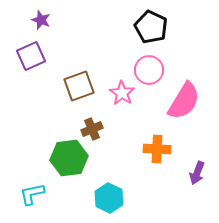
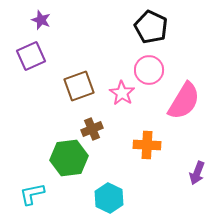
orange cross: moved 10 px left, 4 px up
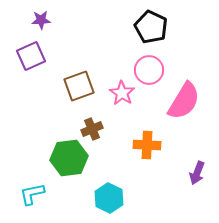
purple star: rotated 24 degrees counterclockwise
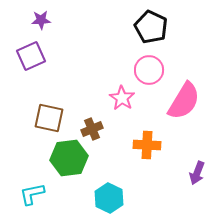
brown square: moved 30 px left, 32 px down; rotated 32 degrees clockwise
pink star: moved 5 px down
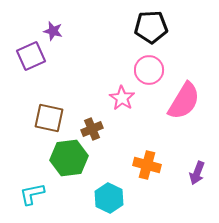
purple star: moved 12 px right, 11 px down; rotated 18 degrees clockwise
black pentagon: rotated 28 degrees counterclockwise
orange cross: moved 20 px down; rotated 12 degrees clockwise
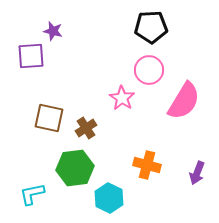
purple square: rotated 20 degrees clockwise
brown cross: moved 6 px left, 1 px up; rotated 10 degrees counterclockwise
green hexagon: moved 6 px right, 10 px down
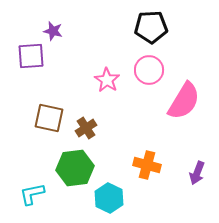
pink star: moved 15 px left, 18 px up
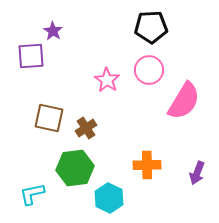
purple star: rotated 18 degrees clockwise
orange cross: rotated 16 degrees counterclockwise
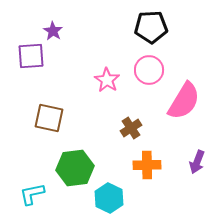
brown cross: moved 45 px right
purple arrow: moved 11 px up
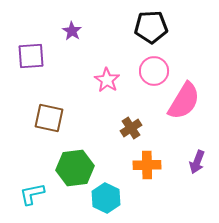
purple star: moved 19 px right
pink circle: moved 5 px right, 1 px down
cyan hexagon: moved 3 px left
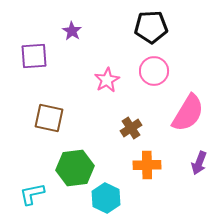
purple square: moved 3 px right
pink star: rotated 10 degrees clockwise
pink semicircle: moved 4 px right, 12 px down
purple arrow: moved 2 px right, 1 px down
